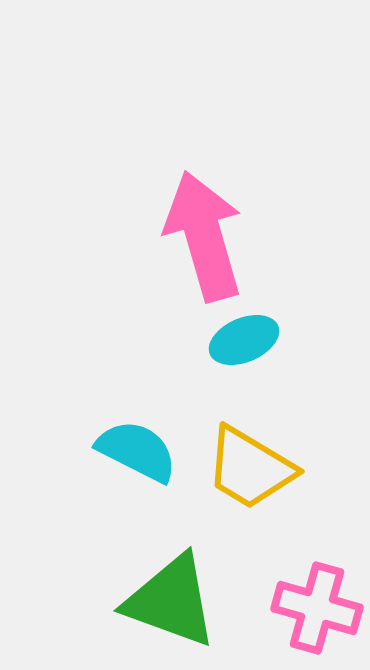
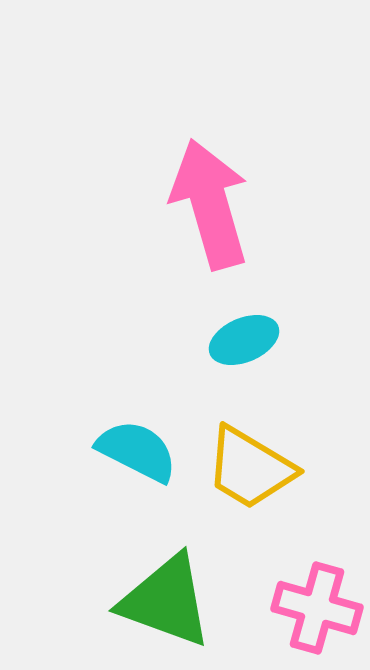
pink arrow: moved 6 px right, 32 px up
green triangle: moved 5 px left
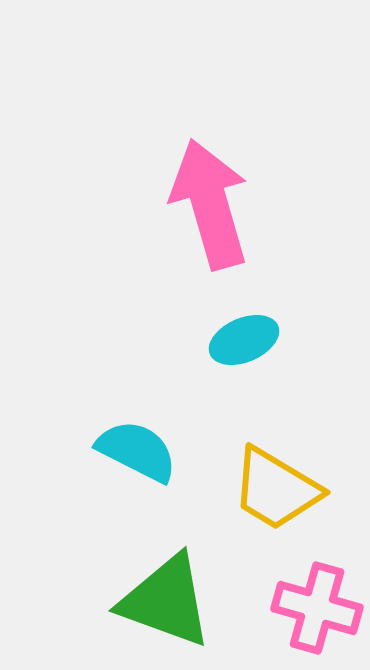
yellow trapezoid: moved 26 px right, 21 px down
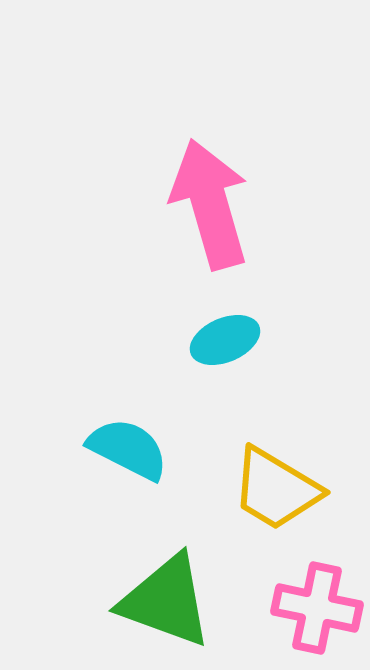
cyan ellipse: moved 19 px left
cyan semicircle: moved 9 px left, 2 px up
pink cross: rotated 4 degrees counterclockwise
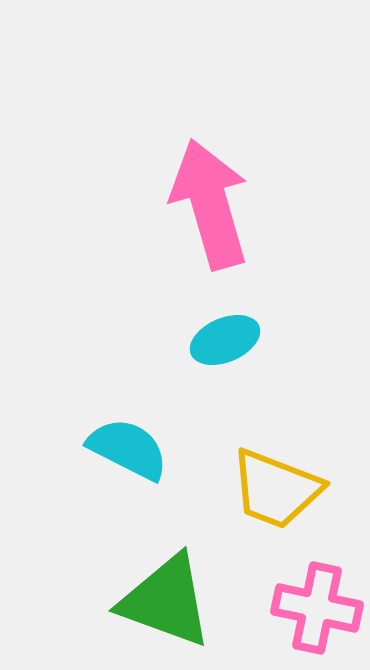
yellow trapezoid: rotated 10 degrees counterclockwise
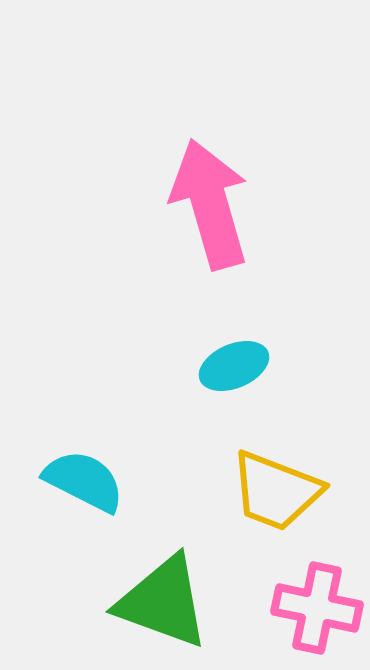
cyan ellipse: moved 9 px right, 26 px down
cyan semicircle: moved 44 px left, 32 px down
yellow trapezoid: moved 2 px down
green triangle: moved 3 px left, 1 px down
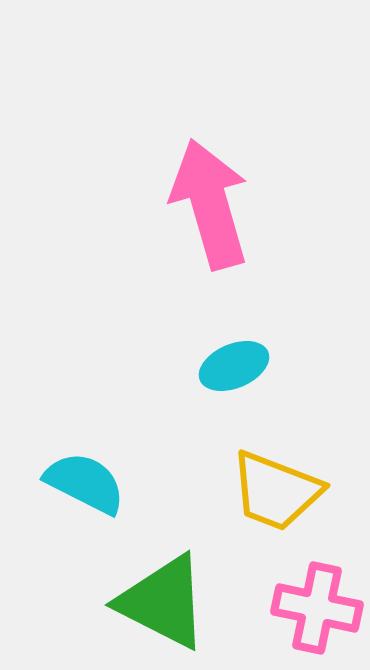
cyan semicircle: moved 1 px right, 2 px down
green triangle: rotated 7 degrees clockwise
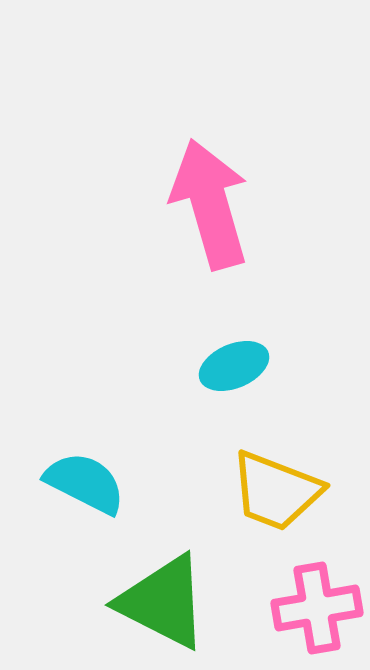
pink cross: rotated 22 degrees counterclockwise
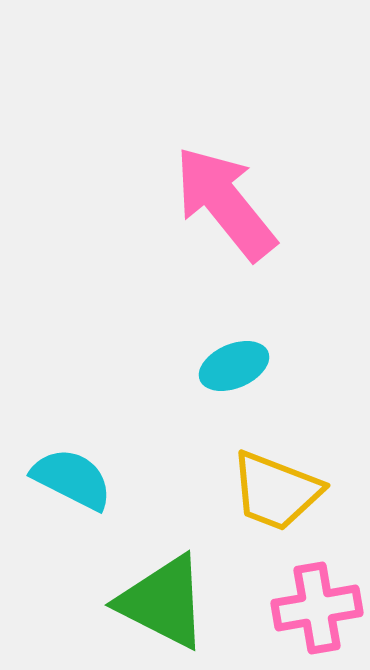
pink arrow: moved 15 px right, 1 px up; rotated 23 degrees counterclockwise
cyan semicircle: moved 13 px left, 4 px up
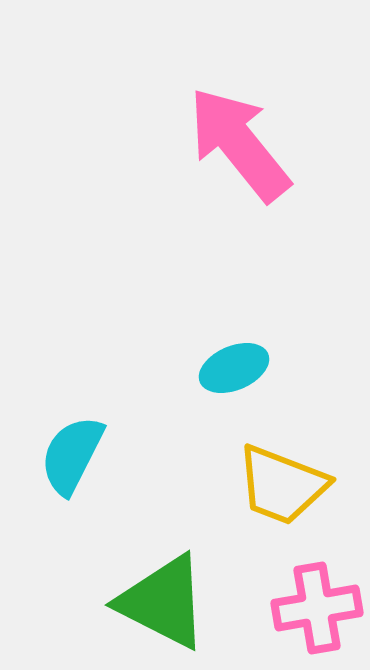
pink arrow: moved 14 px right, 59 px up
cyan ellipse: moved 2 px down
cyan semicircle: moved 24 px up; rotated 90 degrees counterclockwise
yellow trapezoid: moved 6 px right, 6 px up
